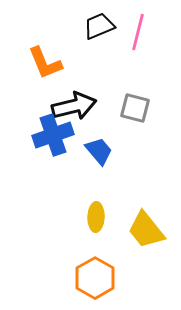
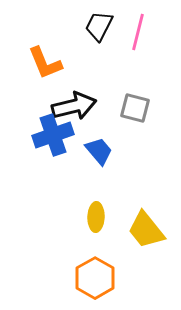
black trapezoid: rotated 40 degrees counterclockwise
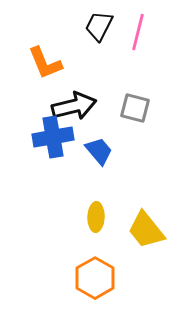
blue cross: moved 2 px down; rotated 9 degrees clockwise
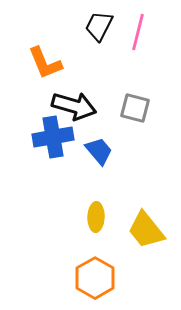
black arrow: rotated 30 degrees clockwise
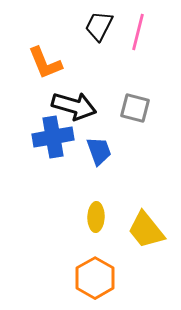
blue trapezoid: rotated 20 degrees clockwise
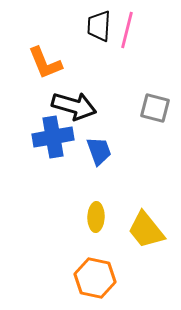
black trapezoid: rotated 24 degrees counterclockwise
pink line: moved 11 px left, 2 px up
gray square: moved 20 px right
orange hexagon: rotated 18 degrees counterclockwise
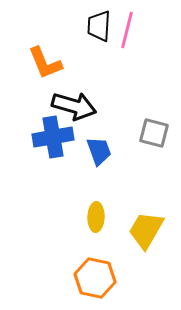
gray square: moved 1 px left, 25 px down
yellow trapezoid: rotated 69 degrees clockwise
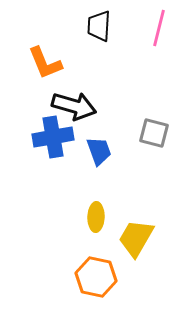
pink line: moved 32 px right, 2 px up
yellow trapezoid: moved 10 px left, 8 px down
orange hexagon: moved 1 px right, 1 px up
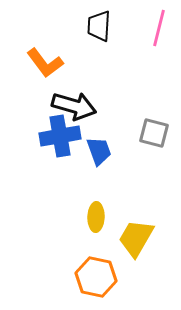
orange L-shape: rotated 15 degrees counterclockwise
blue cross: moved 7 px right, 1 px up
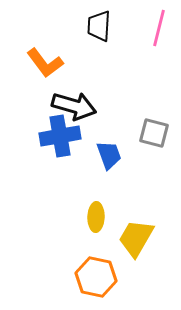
blue trapezoid: moved 10 px right, 4 px down
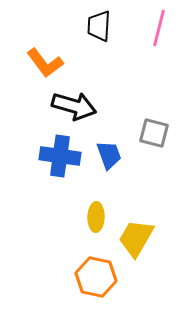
blue cross: moved 20 px down; rotated 18 degrees clockwise
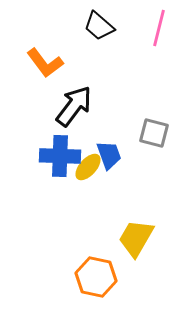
black trapezoid: rotated 52 degrees counterclockwise
black arrow: rotated 69 degrees counterclockwise
blue cross: rotated 6 degrees counterclockwise
yellow ellipse: moved 8 px left, 50 px up; rotated 40 degrees clockwise
